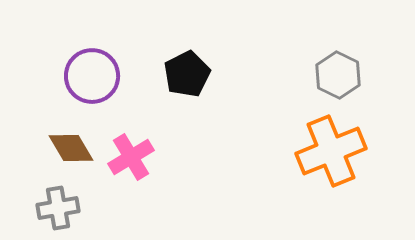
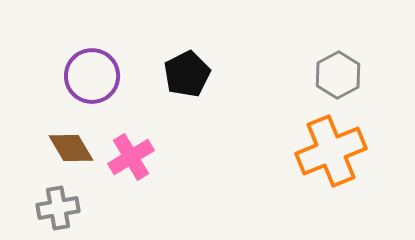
gray hexagon: rotated 6 degrees clockwise
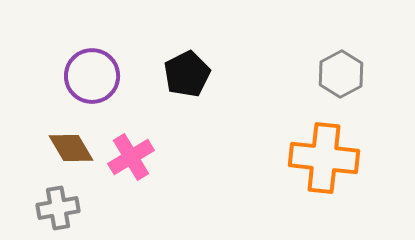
gray hexagon: moved 3 px right, 1 px up
orange cross: moved 7 px left, 7 px down; rotated 28 degrees clockwise
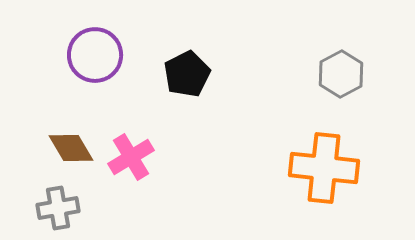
purple circle: moved 3 px right, 21 px up
orange cross: moved 10 px down
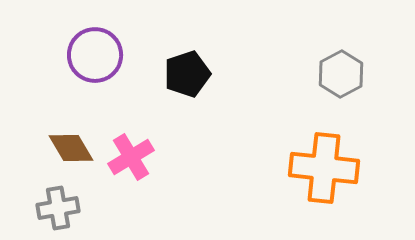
black pentagon: rotated 9 degrees clockwise
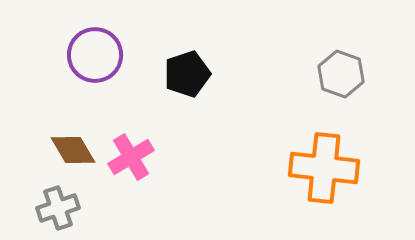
gray hexagon: rotated 12 degrees counterclockwise
brown diamond: moved 2 px right, 2 px down
gray cross: rotated 9 degrees counterclockwise
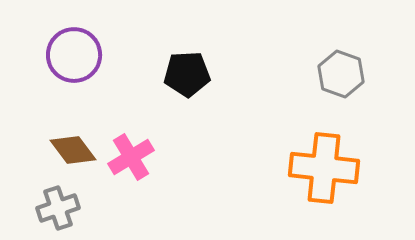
purple circle: moved 21 px left
black pentagon: rotated 15 degrees clockwise
brown diamond: rotated 6 degrees counterclockwise
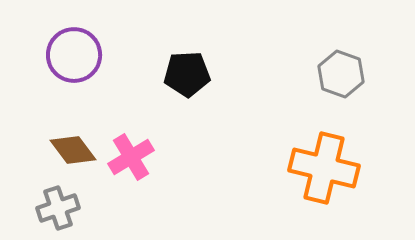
orange cross: rotated 8 degrees clockwise
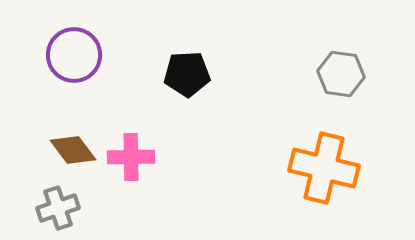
gray hexagon: rotated 12 degrees counterclockwise
pink cross: rotated 30 degrees clockwise
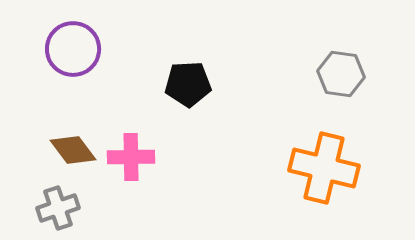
purple circle: moved 1 px left, 6 px up
black pentagon: moved 1 px right, 10 px down
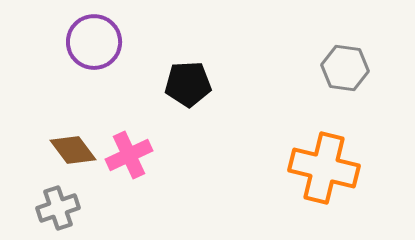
purple circle: moved 21 px right, 7 px up
gray hexagon: moved 4 px right, 6 px up
pink cross: moved 2 px left, 2 px up; rotated 24 degrees counterclockwise
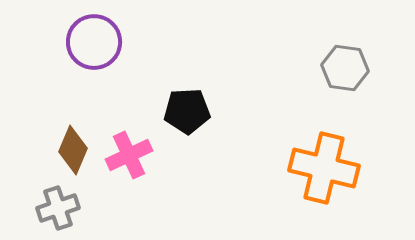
black pentagon: moved 1 px left, 27 px down
brown diamond: rotated 60 degrees clockwise
